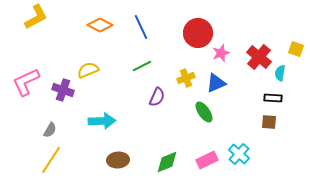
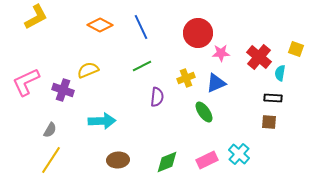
pink star: rotated 18 degrees clockwise
purple semicircle: rotated 18 degrees counterclockwise
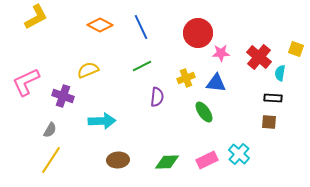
blue triangle: rotated 30 degrees clockwise
purple cross: moved 6 px down
green diamond: rotated 20 degrees clockwise
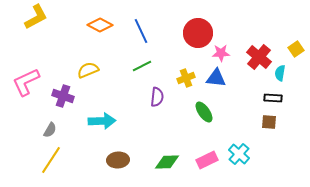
blue line: moved 4 px down
yellow square: rotated 35 degrees clockwise
blue triangle: moved 5 px up
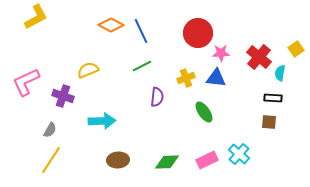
orange diamond: moved 11 px right
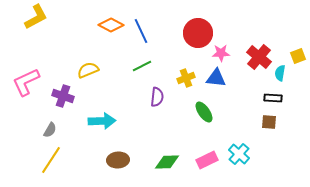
yellow square: moved 2 px right, 7 px down; rotated 14 degrees clockwise
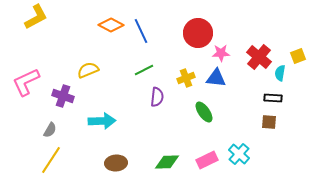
green line: moved 2 px right, 4 px down
brown ellipse: moved 2 px left, 3 px down
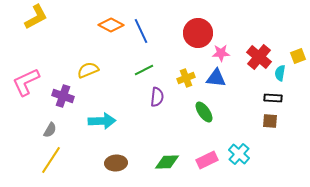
brown square: moved 1 px right, 1 px up
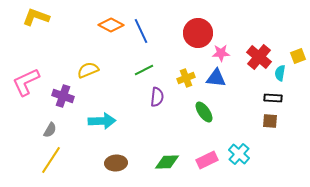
yellow L-shape: rotated 132 degrees counterclockwise
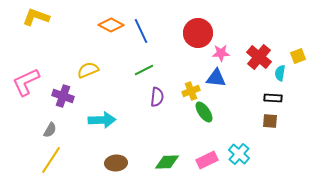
yellow cross: moved 5 px right, 13 px down
cyan arrow: moved 1 px up
